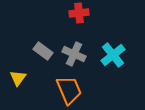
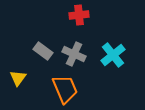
red cross: moved 2 px down
orange trapezoid: moved 4 px left, 1 px up
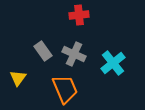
gray rectangle: rotated 18 degrees clockwise
cyan cross: moved 8 px down
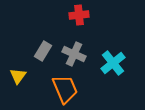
gray rectangle: rotated 66 degrees clockwise
yellow triangle: moved 2 px up
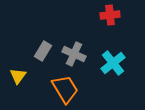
red cross: moved 31 px right
orange trapezoid: rotated 8 degrees counterclockwise
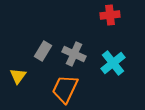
orange trapezoid: rotated 124 degrees counterclockwise
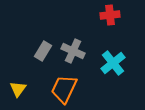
gray cross: moved 1 px left, 3 px up
yellow triangle: moved 13 px down
orange trapezoid: moved 1 px left
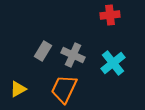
gray cross: moved 4 px down
yellow triangle: rotated 24 degrees clockwise
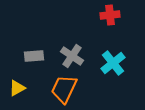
gray rectangle: moved 9 px left, 5 px down; rotated 54 degrees clockwise
gray cross: moved 1 px left, 1 px down; rotated 10 degrees clockwise
yellow triangle: moved 1 px left, 1 px up
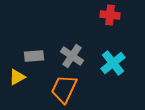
red cross: rotated 12 degrees clockwise
yellow triangle: moved 11 px up
